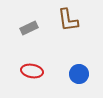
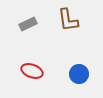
gray rectangle: moved 1 px left, 4 px up
red ellipse: rotated 10 degrees clockwise
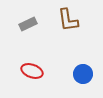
blue circle: moved 4 px right
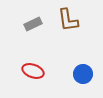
gray rectangle: moved 5 px right
red ellipse: moved 1 px right
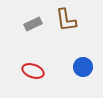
brown L-shape: moved 2 px left
blue circle: moved 7 px up
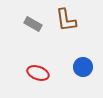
gray rectangle: rotated 54 degrees clockwise
red ellipse: moved 5 px right, 2 px down
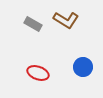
brown L-shape: rotated 50 degrees counterclockwise
